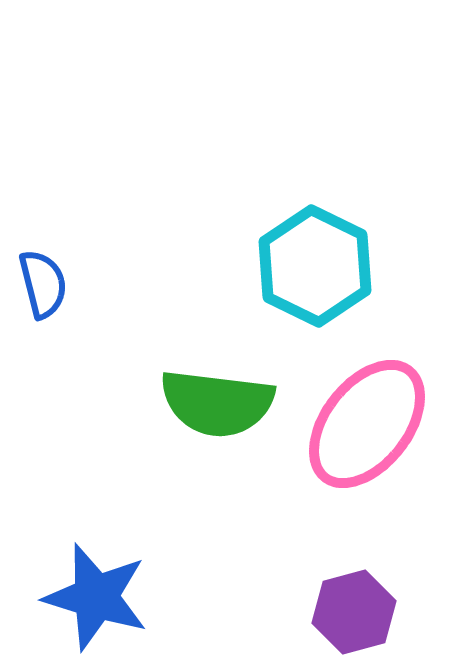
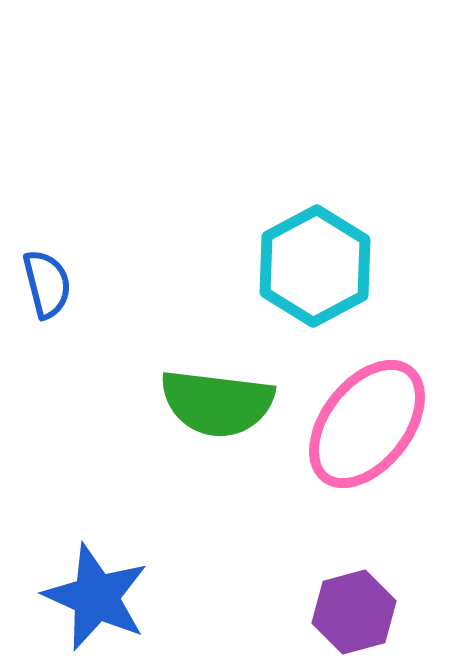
cyan hexagon: rotated 6 degrees clockwise
blue semicircle: moved 4 px right
blue star: rotated 7 degrees clockwise
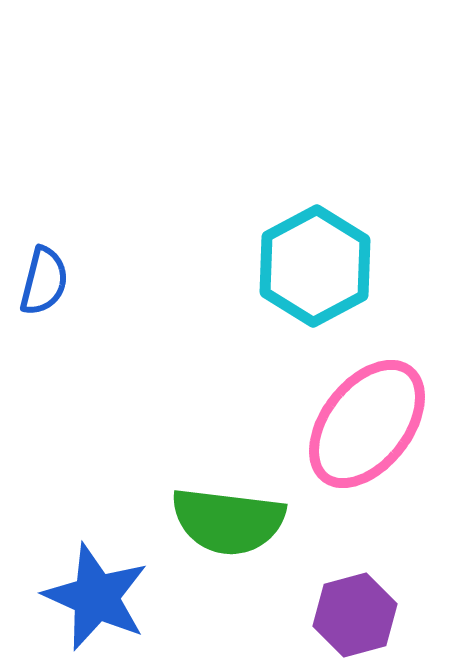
blue semicircle: moved 3 px left, 3 px up; rotated 28 degrees clockwise
green semicircle: moved 11 px right, 118 px down
purple hexagon: moved 1 px right, 3 px down
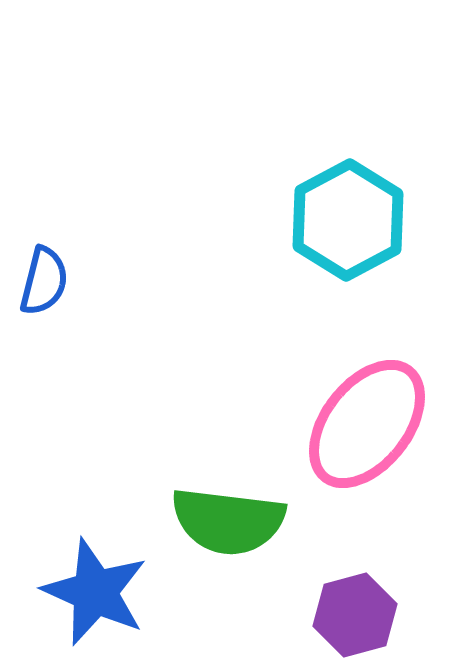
cyan hexagon: moved 33 px right, 46 px up
blue star: moved 1 px left, 5 px up
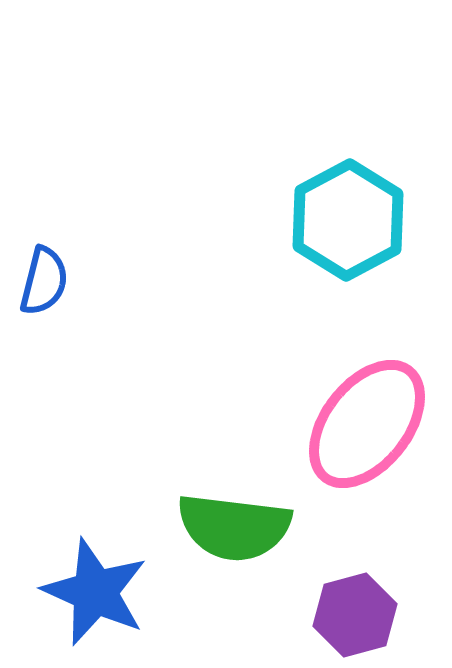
green semicircle: moved 6 px right, 6 px down
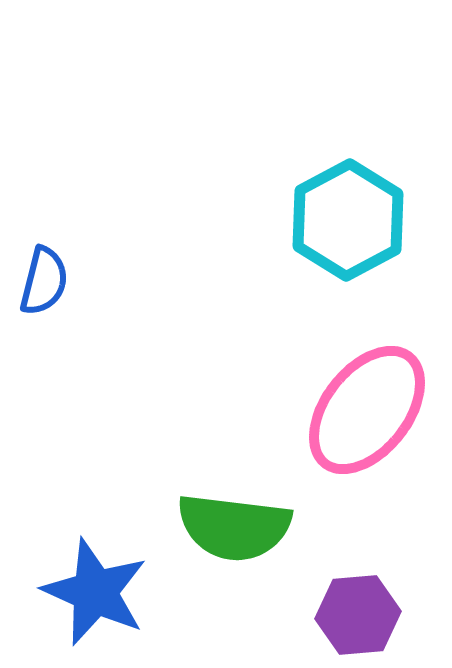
pink ellipse: moved 14 px up
purple hexagon: moved 3 px right; rotated 10 degrees clockwise
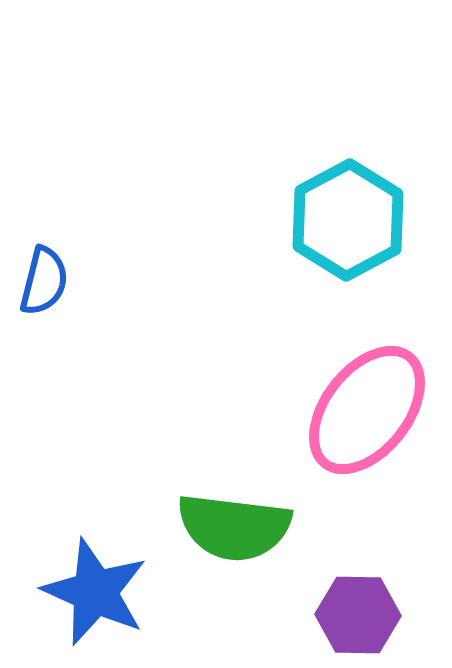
purple hexagon: rotated 6 degrees clockwise
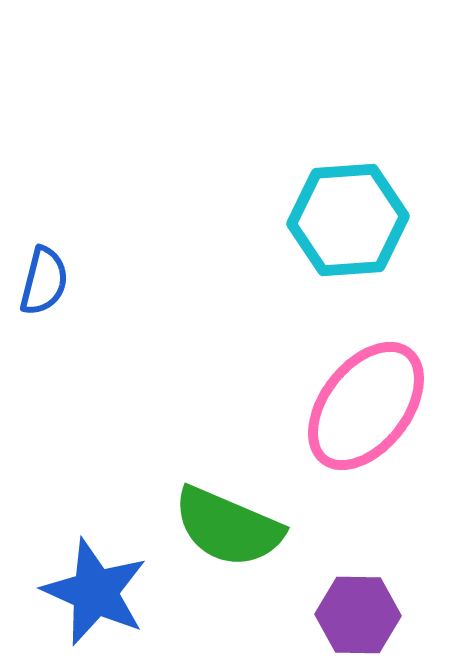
cyan hexagon: rotated 24 degrees clockwise
pink ellipse: moved 1 px left, 4 px up
green semicircle: moved 6 px left; rotated 16 degrees clockwise
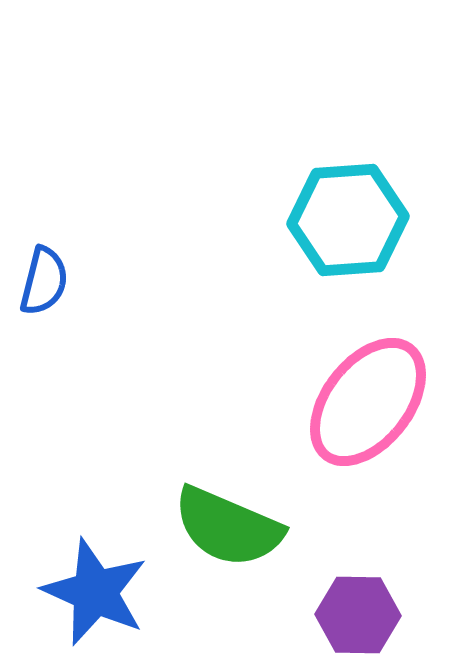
pink ellipse: moved 2 px right, 4 px up
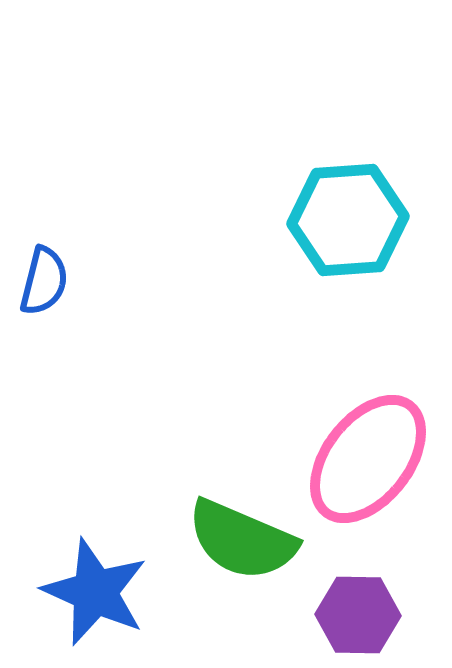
pink ellipse: moved 57 px down
green semicircle: moved 14 px right, 13 px down
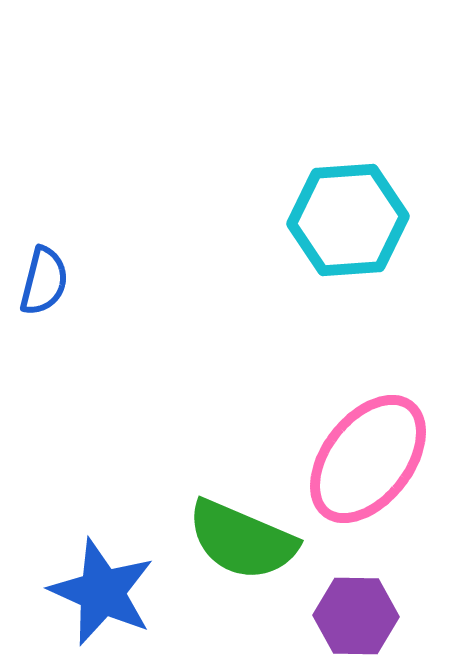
blue star: moved 7 px right
purple hexagon: moved 2 px left, 1 px down
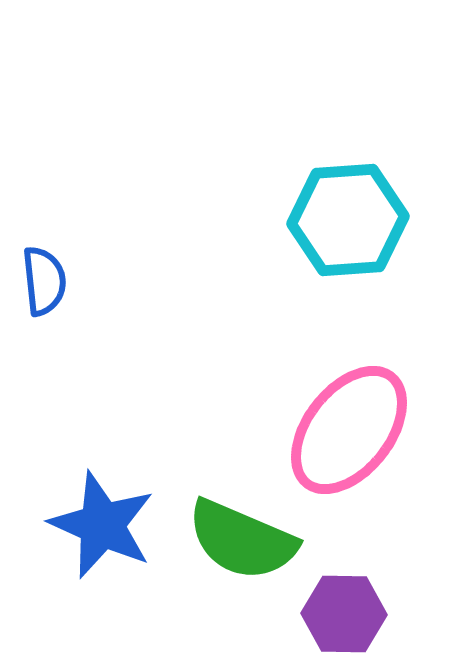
blue semicircle: rotated 20 degrees counterclockwise
pink ellipse: moved 19 px left, 29 px up
blue star: moved 67 px up
purple hexagon: moved 12 px left, 2 px up
